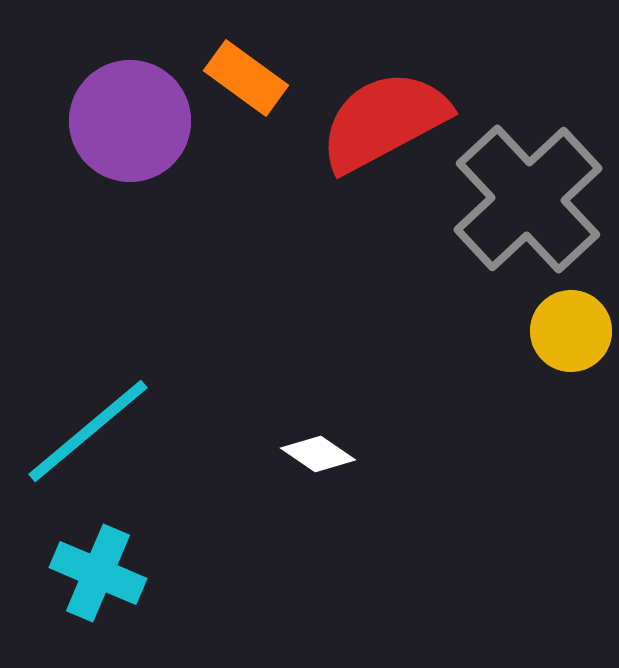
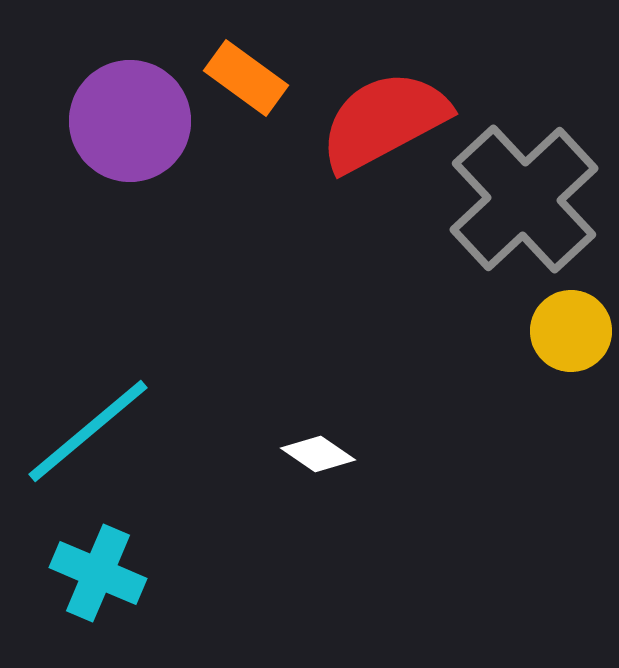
gray cross: moved 4 px left
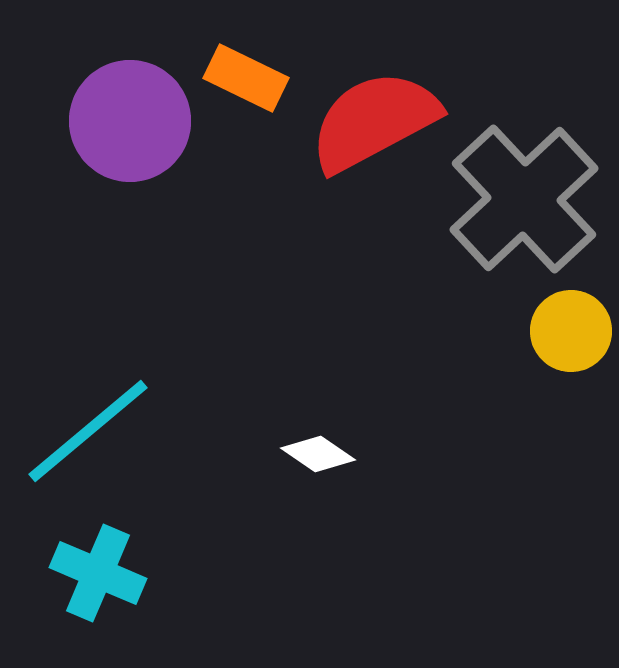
orange rectangle: rotated 10 degrees counterclockwise
red semicircle: moved 10 px left
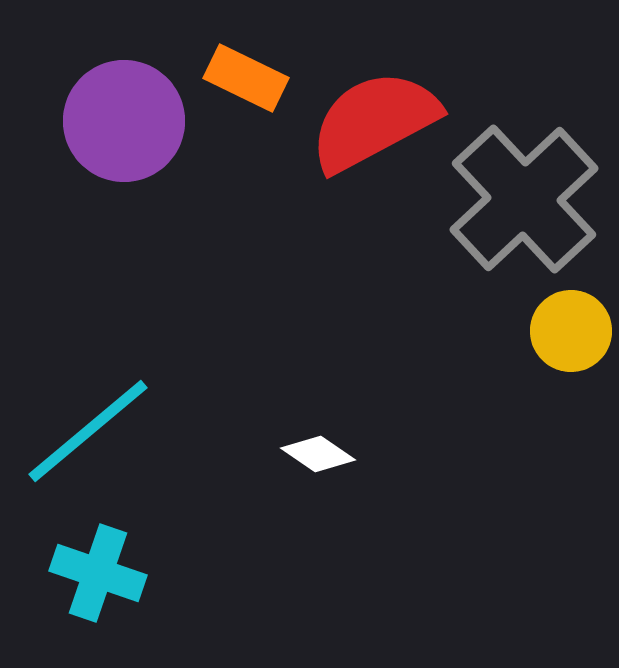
purple circle: moved 6 px left
cyan cross: rotated 4 degrees counterclockwise
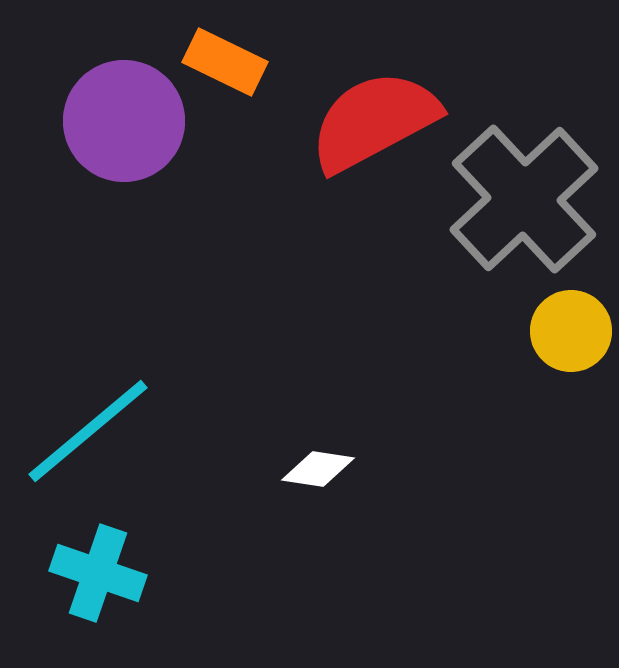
orange rectangle: moved 21 px left, 16 px up
white diamond: moved 15 px down; rotated 26 degrees counterclockwise
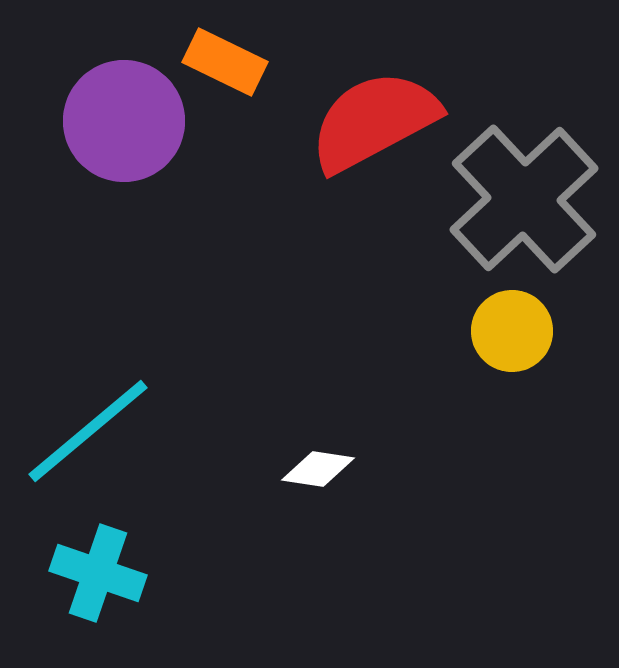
yellow circle: moved 59 px left
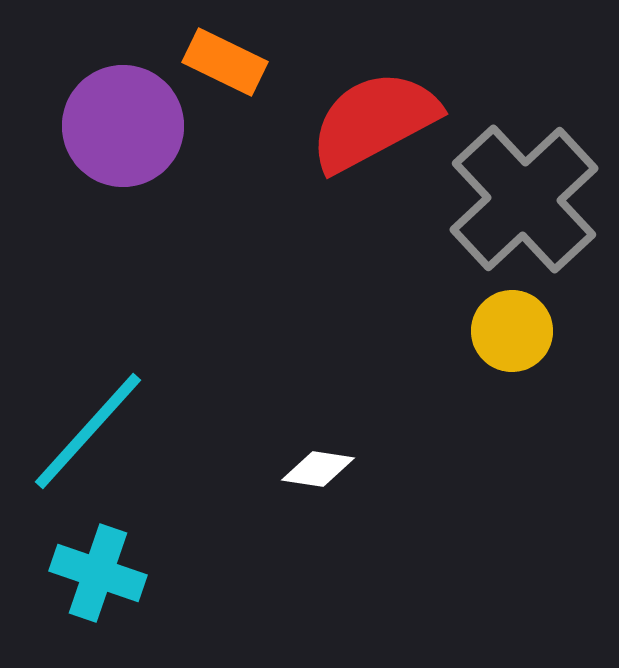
purple circle: moved 1 px left, 5 px down
cyan line: rotated 8 degrees counterclockwise
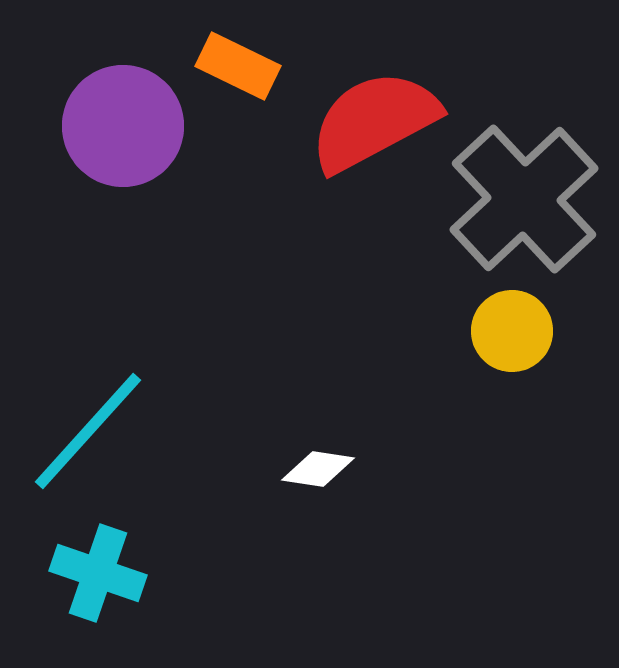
orange rectangle: moved 13 px right, 4 px down
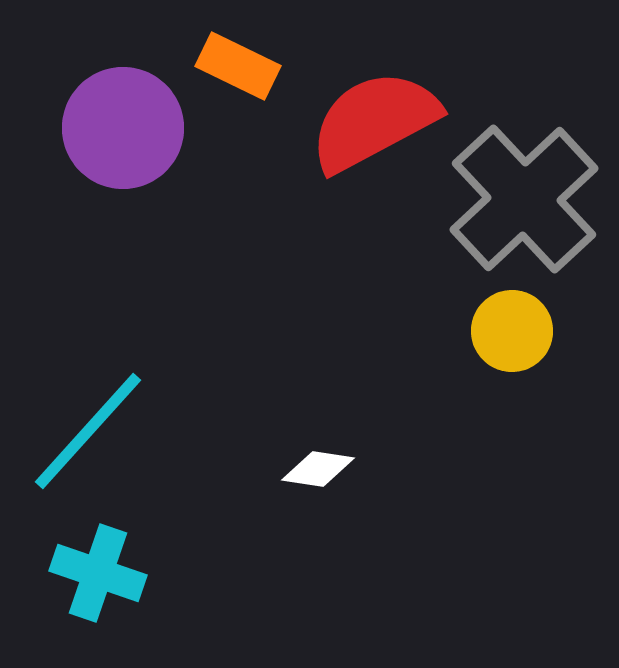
purple circle: moved 2 px down
